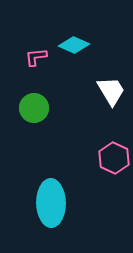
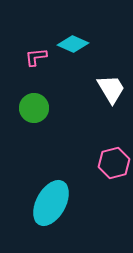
cyan diamond: moved 1 px left, 1 px up
white trapezoid: moved 2 px up
pink hexagon: moved 5 px down; rotated 20 degrees clockwise
cyan ellipse: rotated 30 degrees clockwise
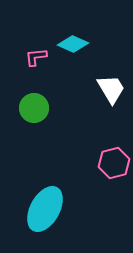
cyan ellipse: moved 6 px left, 6 px down
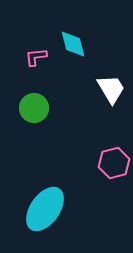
cyan diamond: rotated 52 degrees clockwise
cyan ellipse: rotated 6 degrees clockwise
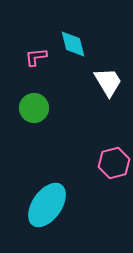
white trapezoid: moved 3 px left, 7 px up
cyan ellipse: moved 2 px right, 4 px up
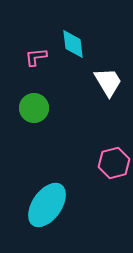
cyan diamond: rotated 8 degrees clockwise
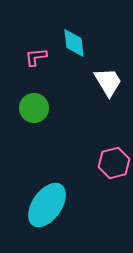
cyan diamond: moved 1 px right, 1 px up
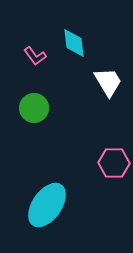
pink L-shape: moved 1 px left, 1 px up; rotated 120 degrees counterclockwise
pink hexagon: rotated 16 degrees clockwise
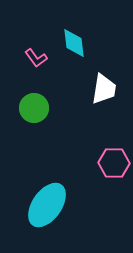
pink L-shape: moved 1 px right, 2 px down
white trapezoid: moved 4 px left, 7 px down; rotated 40 degrees clockwise
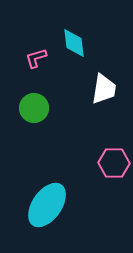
pink L-shape: rotated 110 degrees clockwise
